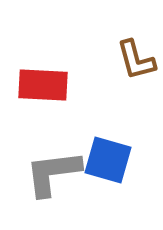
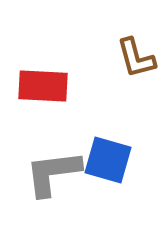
brown L-shape: moved 2 px up
red rectangle: moved 1 px down
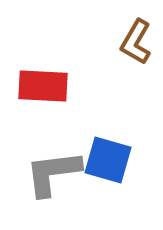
brown L-shape: moved 16 px up; rotated 45 degrees clockwise
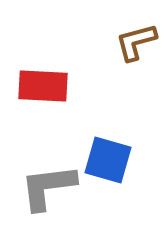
brown L-shape: rotated 45 degrees clockwise
gray L-shape: moved 5 px left, 14 px down
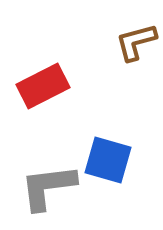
red rectangle: rotated 30 degrees counterclockwise
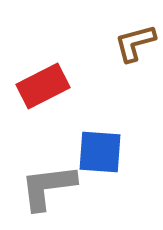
brown L-shape: moved 1 px left, 1 px down
blue square: moved 8 px left, 8 px up; rotated 12 degrees counterclockwise
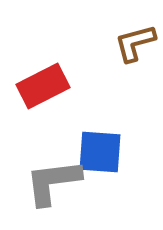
gray L-shape: moved 5 px right, 5 px up
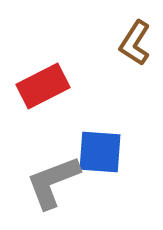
brown L-shape: rotated 42 degrees counterclockwise
gray L-shape: rotated 14 degrees counterclockwise
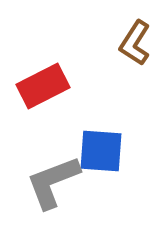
blue square: moved 1 px right, 1 px up
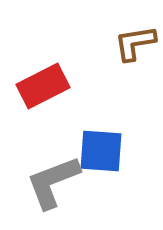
brown L-shape: rotated 48 degrees clockwise
